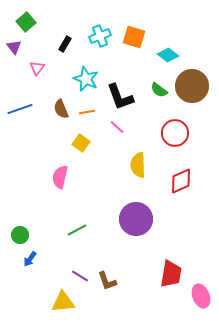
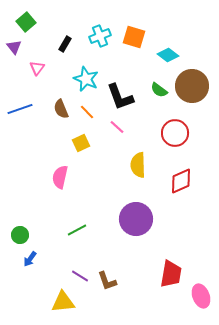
orange line: rotated 56 degrees clockwise
yellow square: rotated 30 degrees clockwise
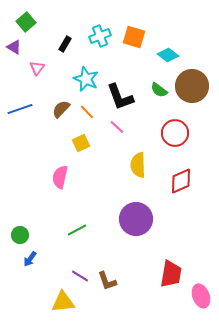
purple triangle: rotated 21 degrees counterclockwise
brown semicircle: rotated 66 degrees clockwise
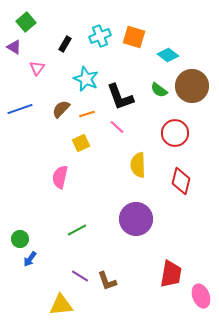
orange line: moved 2 px down; rotated 63 degrees counterclockwise
red diamond: rotated 52 degrees counterclockwise
green circle: moved 4 px down
yellow triangle: moved 2 px left, 3 px down
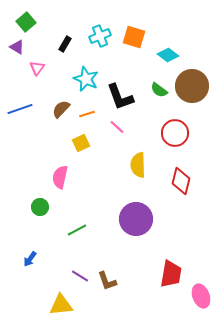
purple triangle: moved 3 px right
green circle: moved 20 px right, 32 px up
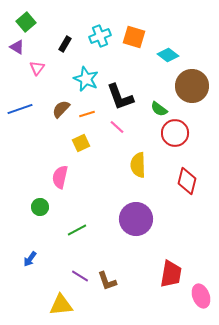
green semicircle: moved 19 px down
red diamond: moved 6 px right
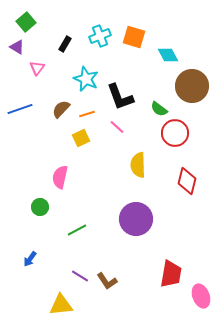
cyan diamond: rotated 25 degrees clockwise
yellow square: moved 5 px up
brown L-shape: rotated 15 degrees counterclockwise
